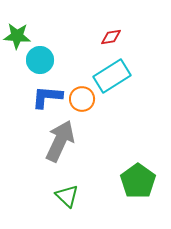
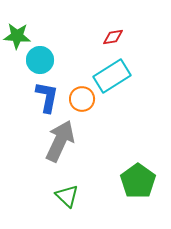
red diamond: moved 2 px right
blue L-shape: rotated 96 degrees clockwise
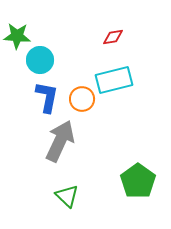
cyan rectangle: moved 2 px right, 4 px down; rotated 18 degrees clockwise
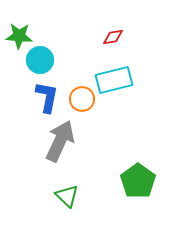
green star: moved 2 px right
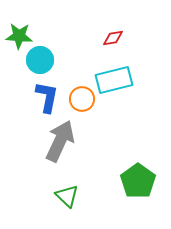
red diamond: moved 1 px down
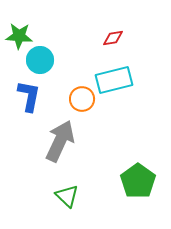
blue L-shape: moved 18 px left, 1 px up
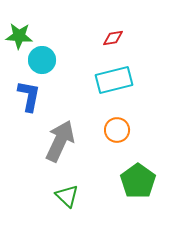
cyan circle: moved 2 px right
orange circle: moved 35 px right, 31 px down
